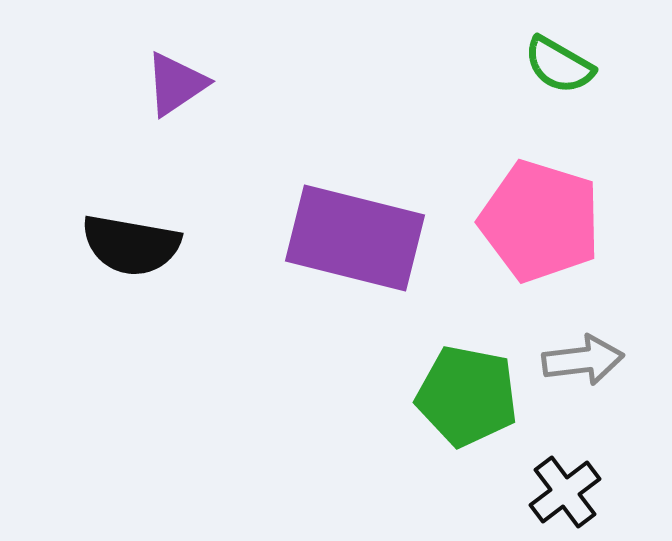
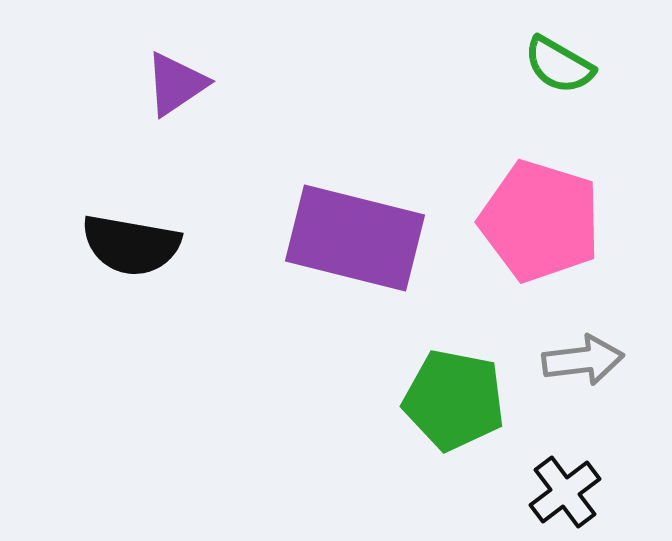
green pentagon: moved 13 px left, 4 px down
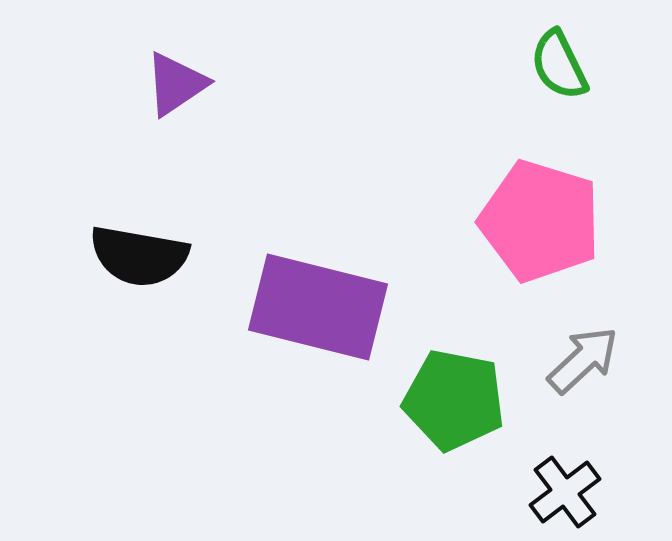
green semicircle: rotated 34 degrees clockwise
purple rectangle: moved 37 px left, 69 px down
black semicircle: moved 8 px right, 11 px down
gray arrow: rotated 36 degrees counterclockwise
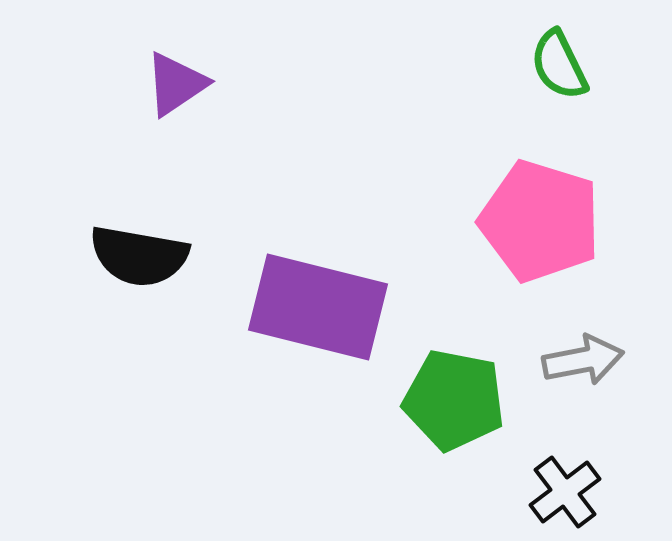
gray arrow: rotated 32 degrees clockwise
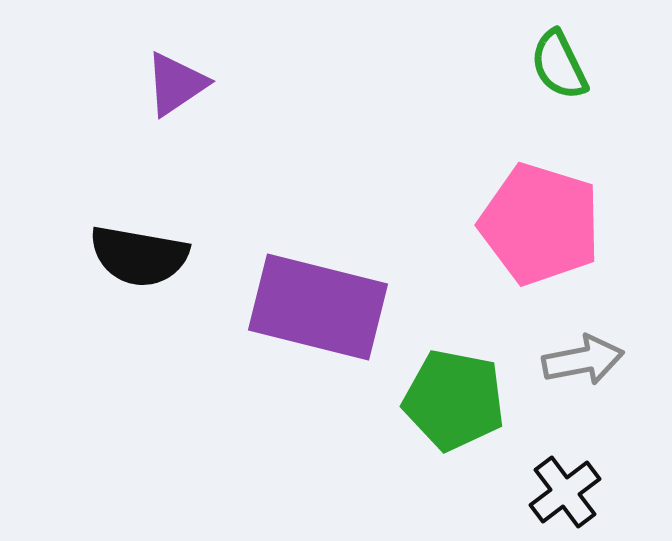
pink pentagon: moved 3 px down
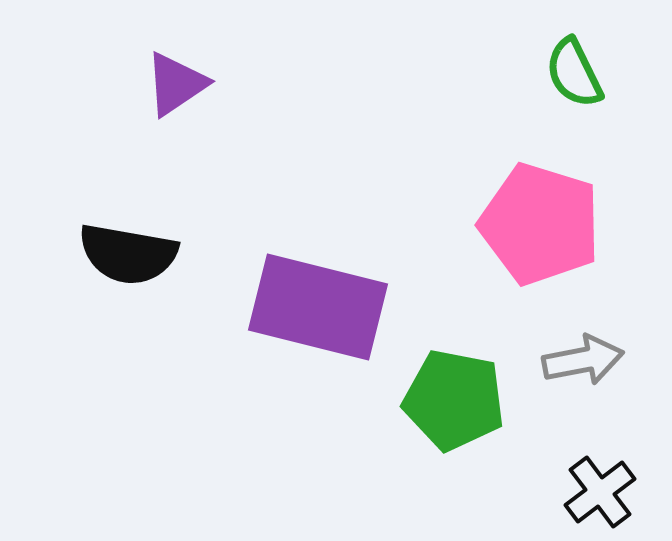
green semicircle: moved 15 px right, 8 px down
black semicircle: moved 11 px left, 2 px up
black cross: moved 35 px right
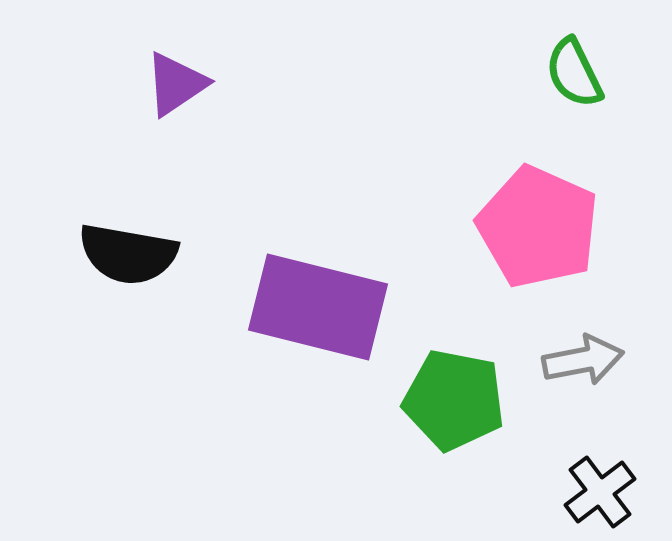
pink pentagon: moved 2 px left, 3 px down; rotated 7 degrees clockwise
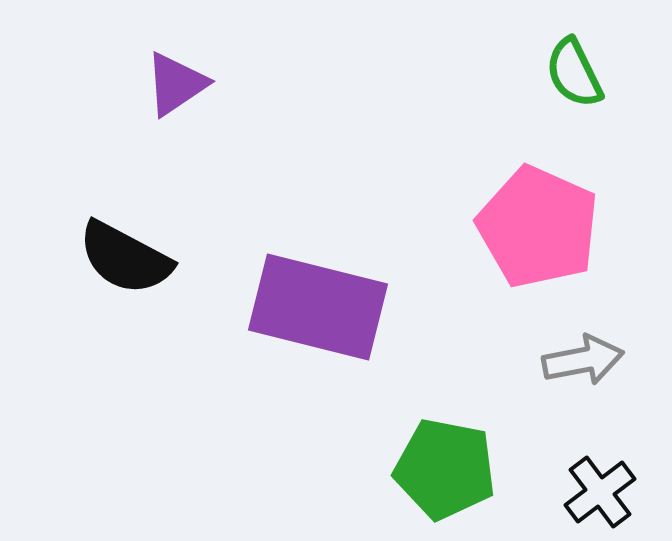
black semicircle: moved 3 px left, 4 px down; rotated 18 degrees clockwise
green pentagon: moved 9 px left, 69 px down
